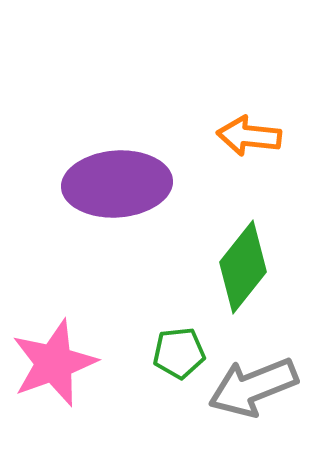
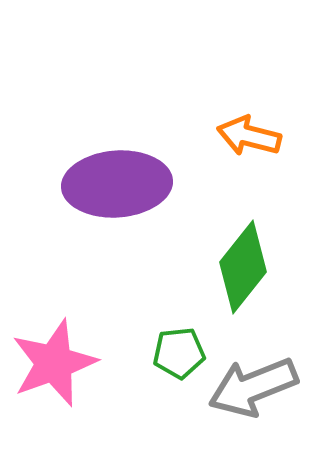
orange arrow: rotated 8 degrees clockwise
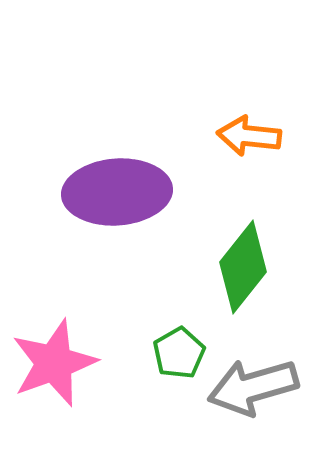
orange arrow: rotated 8 degrees counterclockwise
purple ellipse: moved 8 px down
green pentagon: rotated 24 degrees counterclockwise
gray arrow: rotated 6 degrees clockwise
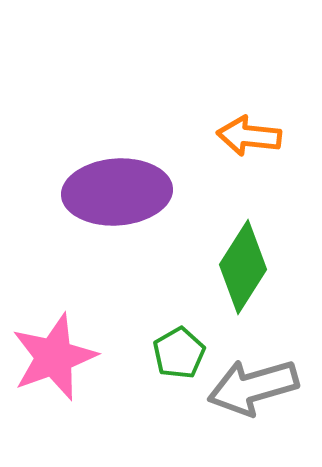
green diamond: rotated 6 degrees counterclockwise
pink star: moved 6 px up
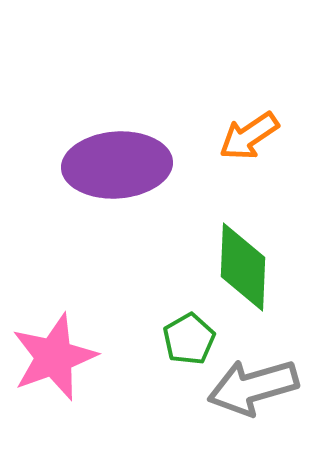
orange arrow: rotated 40 degrees counterclockwise
purple ellipse: moved 27 px up
green diamond: rotated 30 degrees counterclockwise
green pentagon: moved 10 px right, 14 px up
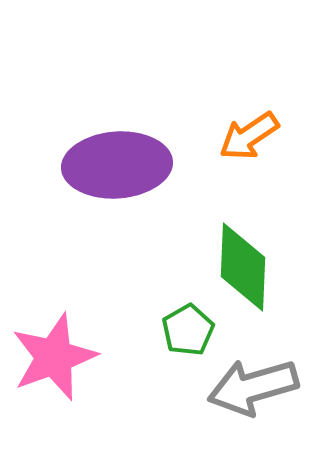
green pentagon: moved 1 px left, 9 px up
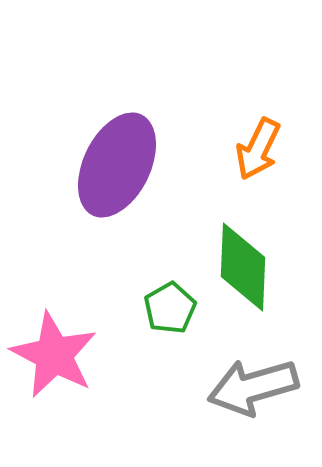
orange arrow: moved 9 px right, 13 px down; rotated 30 degrees counterclockwise
purple ellipse: rotated 60 degrees counterclockwise
green pentagon: moved 18 px left, 22 px up
pink star: moved 2 px up; rotated 24 degrees counterclockwise
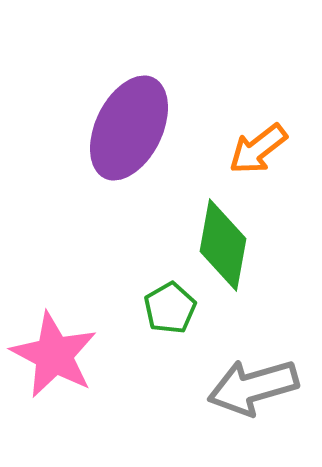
orange arrow: rotated 26 degrees clockwise
purple ellipse: moved 12 px right, 37 px up
green diamond: moved 20 px left, 22 px up; rotated 8 degrees clockwise
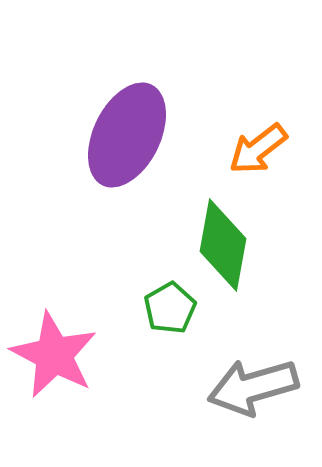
purple ellipse: moved 2 px left, 7 px down
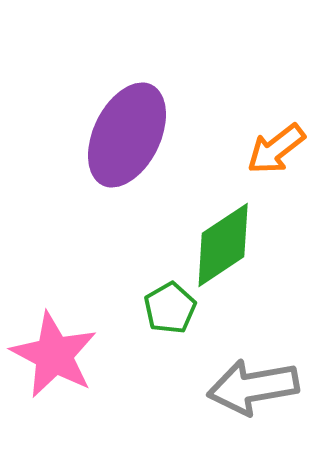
orange arrow: moved 18 px right
green diamond: rotated 46 degrees clockwise
gray arrow: rotated 6 degrees clockwise
